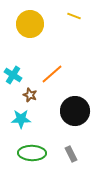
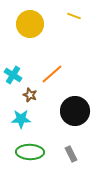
green ellipse: moved 2 px left, 1 px up
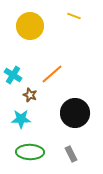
yellow circle: moved 2 px down
black circle: moved 2 px down
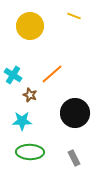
cyan star: moved 1 px right, 2 px down
gray rectangle: moved 3 px right, 4 px down
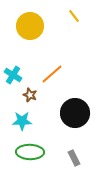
yellow line: rotated 32 degrees clockwise
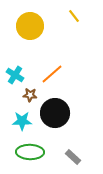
cyan cross: moved 2 px right
brown star: rotated 16 degrees counterclockwise
black circle: moved 20 px left
gray rectangle: moved 1 px left, 1 px up; rotated 21 degrees counterclockwise
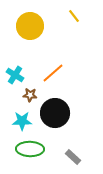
orange line: moved 1 px right, 1 px up
green ellipse: moved 3 px up
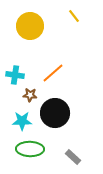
cyan cross: rotated 24 degrees counterclockwise
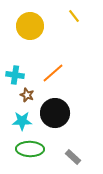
brown star: moved 3 px left; rotated 16 degrees clockwise
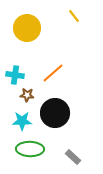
yellow circle: moved 3 px left, 2 px down
brown star: rotated 16 degrees counterclockwise
